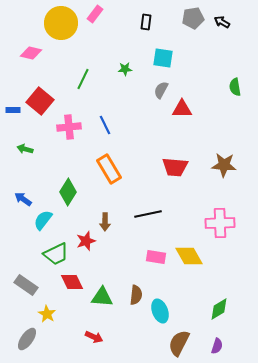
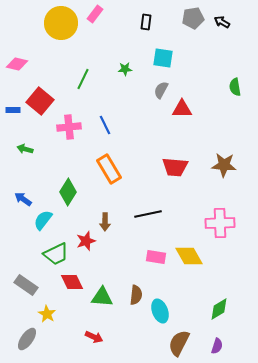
pink diamond at (31, 53): moved 14 px left, 11 px down
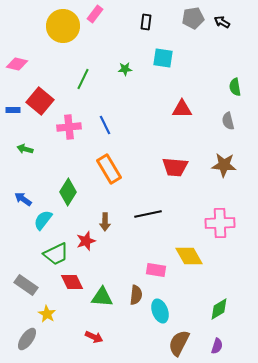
yellow circle at (61, 23): moved 2 px right, 3 px down
gray semicircle at (161, 90): moved 67 px right, 31 px down; rotated 42 degrees counterclockwise
pink rectangle at (156, 257): moved 13 px down
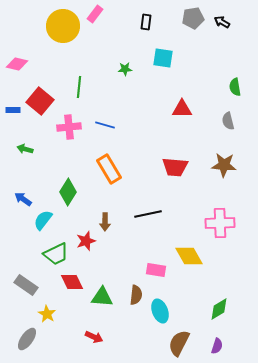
green line at (83, 79): moved 4 px left, 8 px down; rotated 20 degrees counterclockwise
blue line at (105, 125): rotated 48 degrees counterclockwise
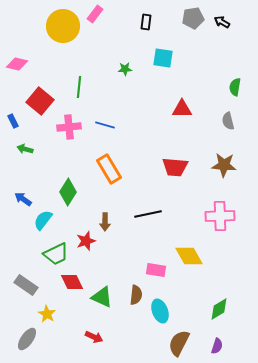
green semicircle at (235, 87): rotated 18 degrees clockwise
blue rectangle at (13, 110): moved 11 px down; rotated 64 degrees clockwise
pink cross at (220, 223): moved 7 px up
green triangle at (102, 297): rotated 20 degrees clockwise
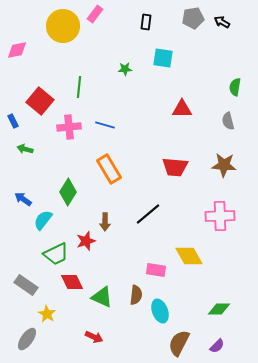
pink diamond at (17, 64): moved 14 px up; rotated 25 degrees counterclockwise
black line at (148, 214): rotated 28 degrees counterclockwise
green diamond at (219, 309): rotated 30 degrees clockwise
purple semicircle at (217, 346): rotated 28 degrees clockwise
